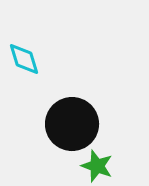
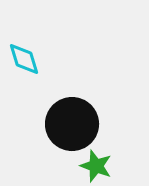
green star: moved 1 px left
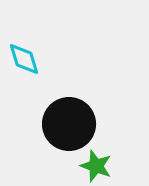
black circle: moved 3 px left
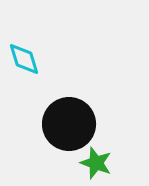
green star: moved 3 px up
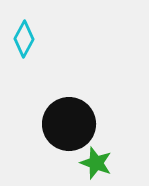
cyan diamond: moved 20 px up; rotated 45 degrees clockwise
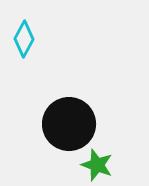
green star: moved 1 px right, 2 px down
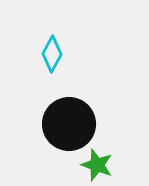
cyan diamond: moved 28 px right, 15 px down
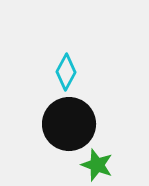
cyan diamond: moved 14 px right, 18 px down
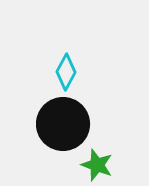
black circle: moved 6 px left
